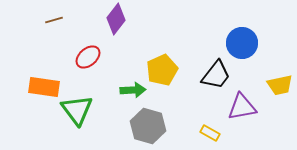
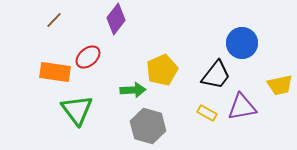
brown line: rotated 30 degrees counterclockwise
orange rectangle: moved 11 px right, 15 px up
yellow rectangle: moved 3 px left, 20 px up
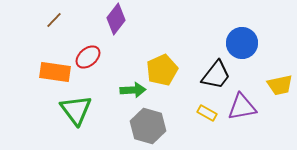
green triangle: moved 1 px left
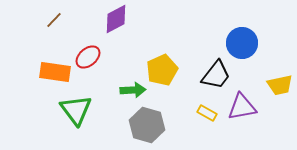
purple diamond: rotated 24 degrees clockwise
gray hexagon: moved 1 px left, 1 px up
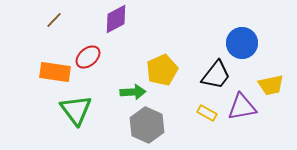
yellow trapezoid: moved 9 px left
green arrow: moved 2 px down
gray hexagon: rotated 8 degrees clockwise
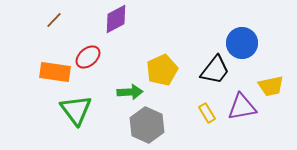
black trapezoid: moved 1 px left, 5 px up
yellow trapezoid: moved 1 px down
green arrow: moved 3 px left
yellow rectangle: rotated 30 degrees clockwise
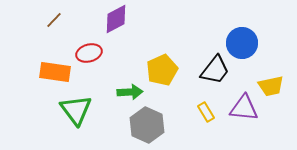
red ellipse: moved 1 px right, 4 px up; rotated 25 degrees clockwise
purple triangle: moved 2 px right, 1 px down; rotated 16 degrees clockwise
yellow rectangle: moved 1 px left, 1 px up
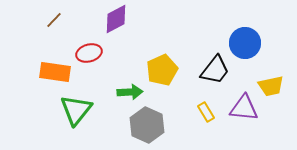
blue circle: moved 3 px right
green triangle: rotated 16 degrees clockwise
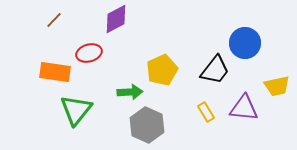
yellow trapezoid: moved 6 px right
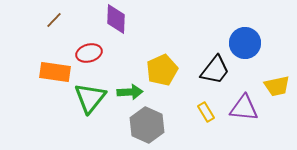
purple diamond: rotated 60 degrees counterclockwise
green triangle: moved 14 px right, 12 px up
